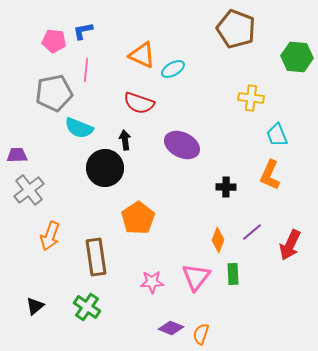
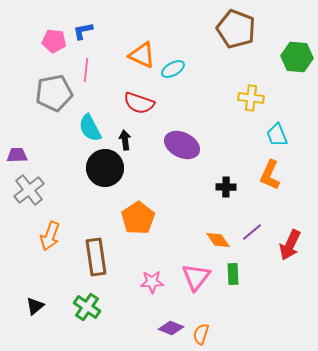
cyan semicircle: moved 11 px right; rotated 40 degrees clockwise
orange diamond: rotated 55 degrees counterclockwise
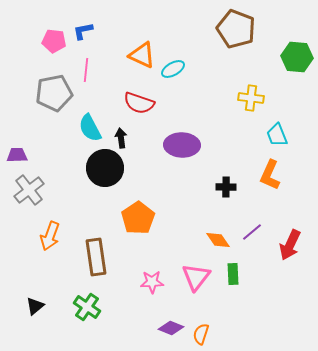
black arrow: moved 4 px left, 2 px up
purple ellipse: rotated 24 degrees counterclockwise
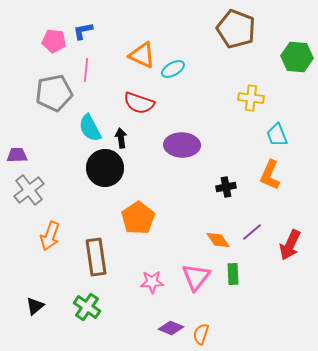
black cross: rotated 12 degrees counterclockwise
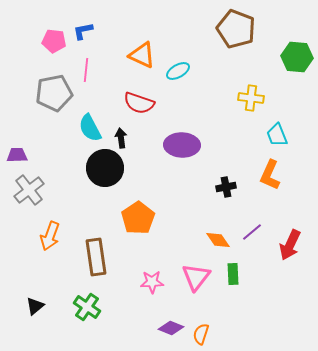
cyan ellipse: moved 5 px right, 2 px down
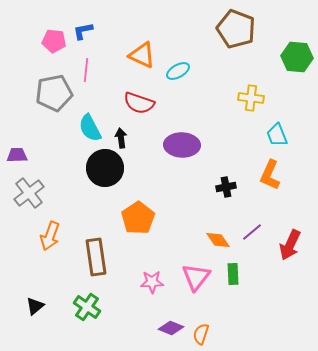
gray cross: moved 3 px down
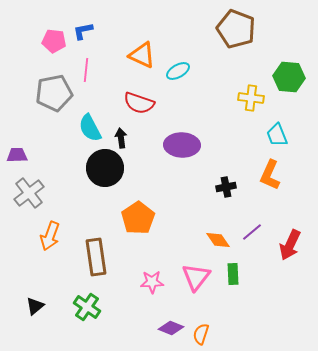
green hexagon: moved 8 px left, 20 px down
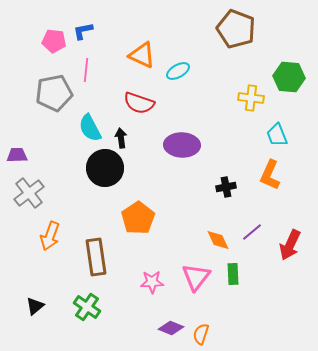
orange diamond: rotated 10 degrees clockwise
